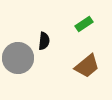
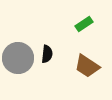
black semicircle: moved 3 px right, 13 px down
brown trapezoid: rotated 72 degrees clockwise
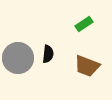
black semicircle: moved 1 px right
brown trapezoid: rotated 12 degrees counterclockwise
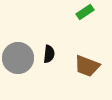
green rectangle: moved 1 px right, 12 px up
black semicircle: moved 1 px right
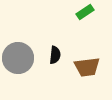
black semicircle: moved 6 px right, 1 px down
brown trapezoid: moved 1 px down; rotated 28 degrees counterclockwise
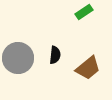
green rectangle: moved 1 px left
brown trapezoid: moved 1 px right, 1 px down; rotated 32 degrees counterclockwise
